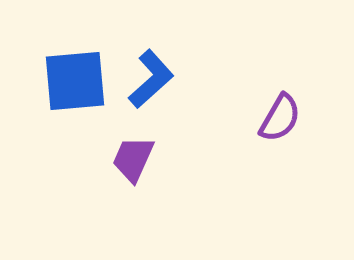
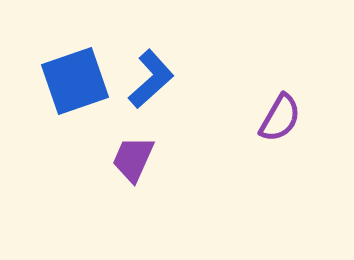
blue square: rotated 14 degrees counterclockwise
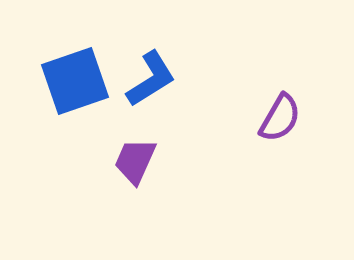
blue L-shape: rotated 10 degrees clockwise
purple trapezoid: moved 2 px right, 2 px down
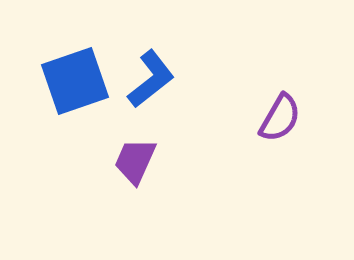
blue L-shape: rotated 6 degrees counterclockwise
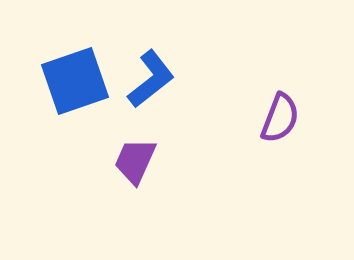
purple semicircle: rotated 9 degrees counterclockwise
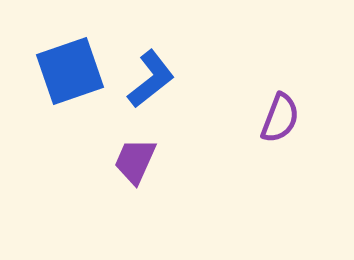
blue square: moved 5 px left, 10 px up
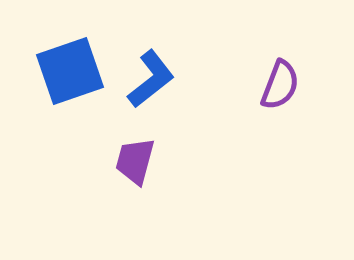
purple semicircle: moved 33 px up
purple trapezoid: rotated 9 degrees counterclockwise
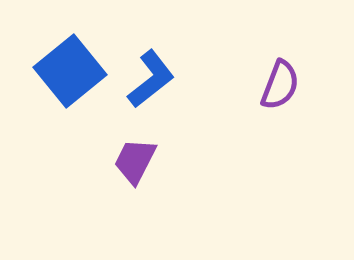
blue square: rotated 20 degrees counterclockwise
purple trapezoid: rotated 12 degrees clockwise
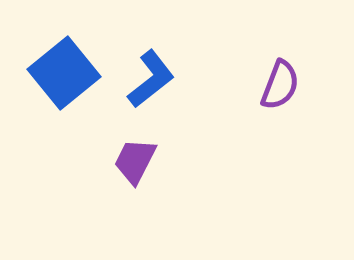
blue square: moved 6 px left, 2 px down
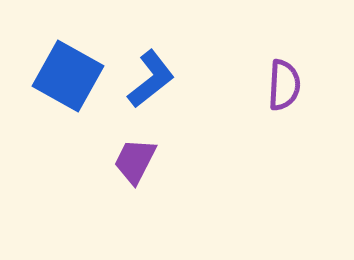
blue square: moved 4 px right, 3 px down; rotated 22 degrees counterclockwise
purple semicircle: moved 4 px right; rotated 18 degrees counterclockwise
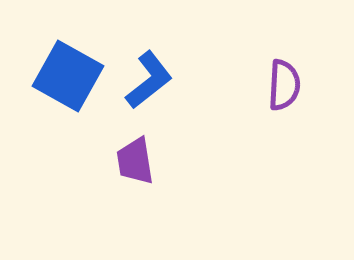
blue L-shape: moved 2 px left, 1 px down
purple trapezoid: rotated 36 degrees counterclockwise
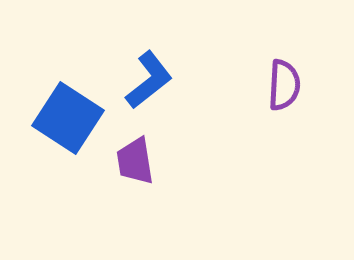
blue square: moved 42 px down; rotated 4 degrees clockwise
